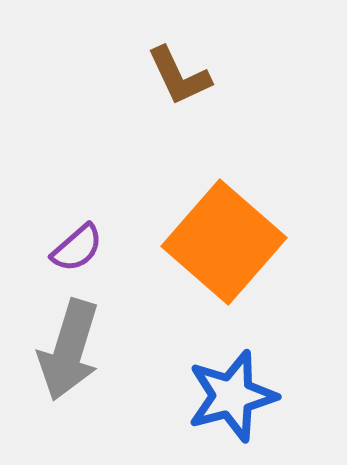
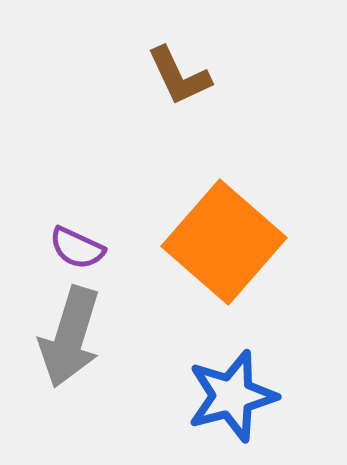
purple semicircle: rotated 66 degrees clockwise
gray arrow: moved 1 px right, 13 px up
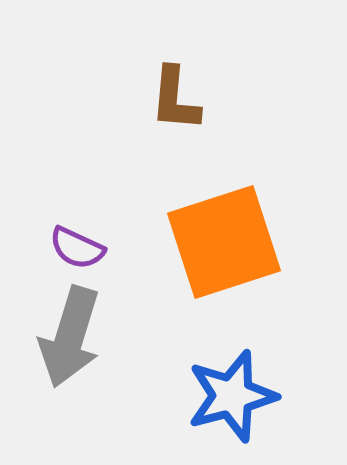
brown L-shape: moved 4 px left, 23 px down; rotated 30 degrees clockwise
orange square: rotated 31 degrees clockwise
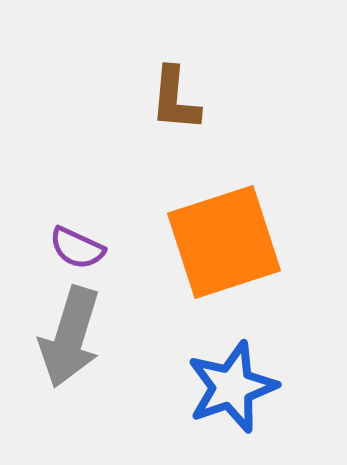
blue star: moved 9 px up; rotated 4 degrees counterclockwise
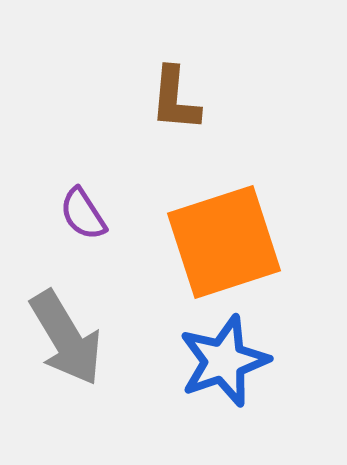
purple semicircle: moved 6 px right, 34 px up; rotated 32 degrees clockwise
gray arrow: moved 4 px left, 1 px down; rotated 48 degrees counterclockwise
blue star: moved 8 px left, 26 px up
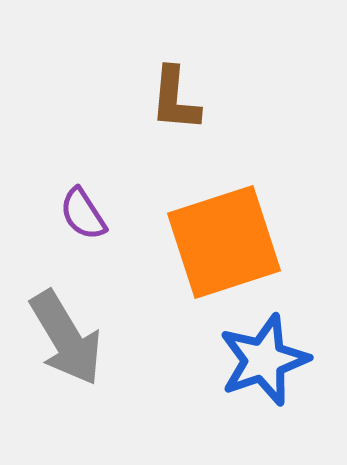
blue star: moved 40 px right, 1 px up
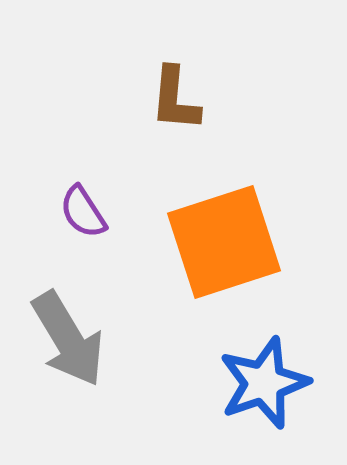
purple semicircle: moved 2 px up
gray arrow: moved 2 px right, 1 px down
blue star: moved 23 px down
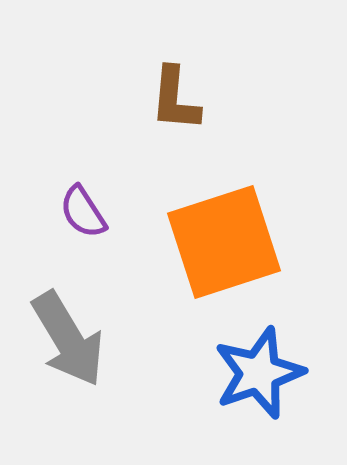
blue star: moved 5 px left, 10 px up
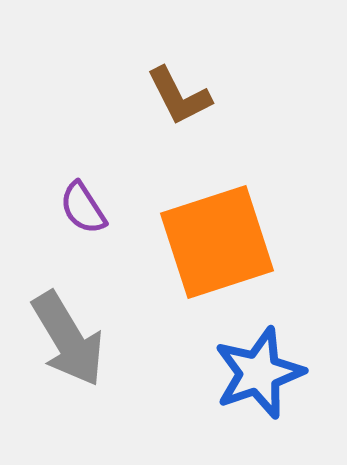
brown L-shape: moved 4 px right, 3 px up; rotated 32 degrees counterclockwise
purple semicircle: moved 4 px up
orange square: moved 7 px left
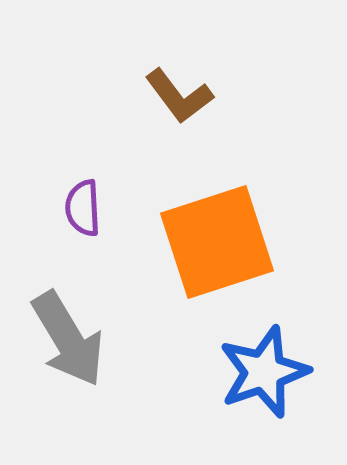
brown L-shape: rotated 10 degrees counterclockwise
purple semicircle: rotated 30 degrees clockwise
blue star: moved 5 px right, 1 px up
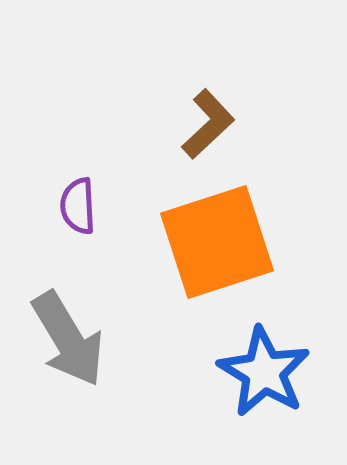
brown L-shape: moved 29 px right, 28 px down; rotated 96 degrees counterclockwise
purple semicircle: moved 5 px left, 2 px up
blue star: rotated 22 degrees counterclockwise
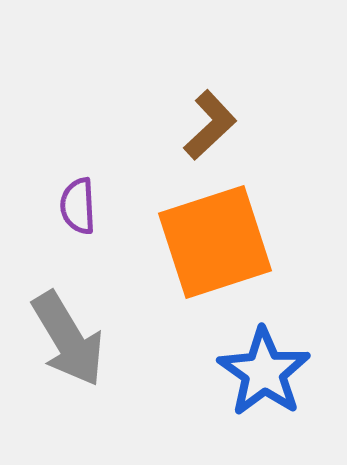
brown L-shape: moved 2 px right, 1 px down
orange square: moved 2 px left
blue star: rotated 4 degrees clockwise
